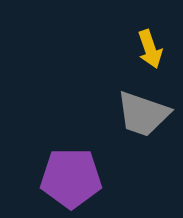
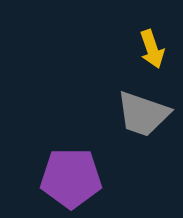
yellow arrow: moved 2 px right
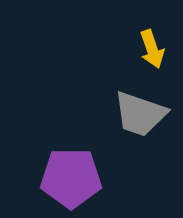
gray trapezoid: moved 3 px left
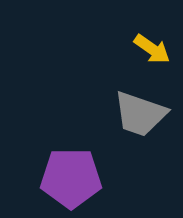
yellow arrow: rotated 36 degrees counterclockwise
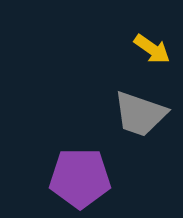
purple pentagon: moved 9 px right
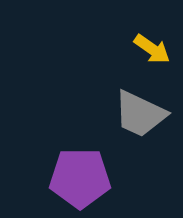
gray trapezoid: rotated 6 degrees clockwise
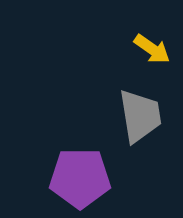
gray trapezoid: moved 2 px down; rotated 124 degrees counterclockwise
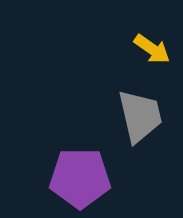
gray trapezoid: rotated 4 degrees counterclockwise
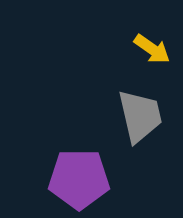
purple pentagon: moved 1 px left, 1 px down
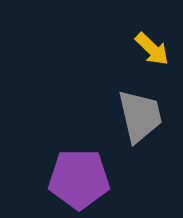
yellow arrow: rotated 9 degrees clockwise
